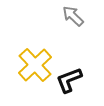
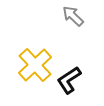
black L-shape: rotated 12 degrees counterclockwise
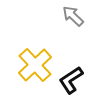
black L-shape: moved 2 px right
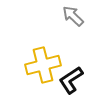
yellow cross: moved 8 px right; rotated 28 degrees clockwise
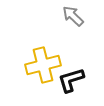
black L-shape: rotated 16 degrees clockwise
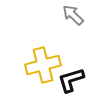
gray arrow: moved 1 px up
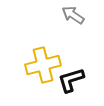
gray arrow: rotated 10 degrees counterclockwise
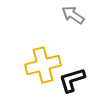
black L-shape: moved 1 px right
